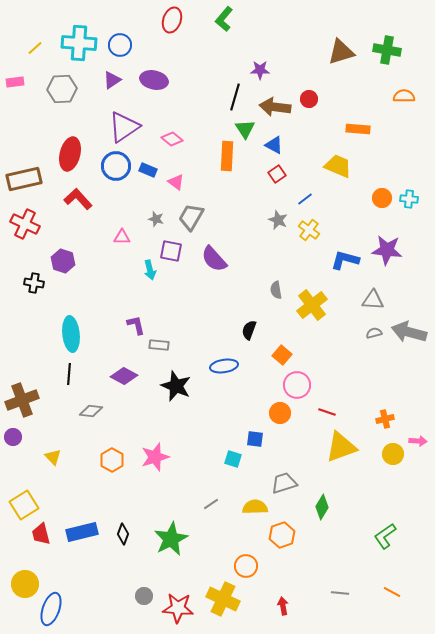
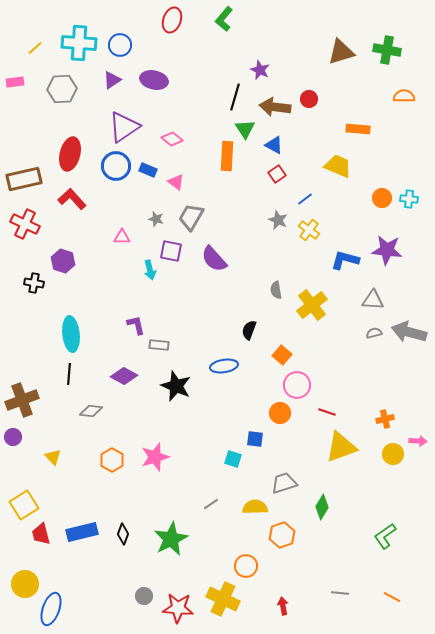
purple star at (260, 70): rotated 24 degrees clockwise
red L-shape at (78, 199): moved 6 px left
orange line at (392, 592): moved 5 px down
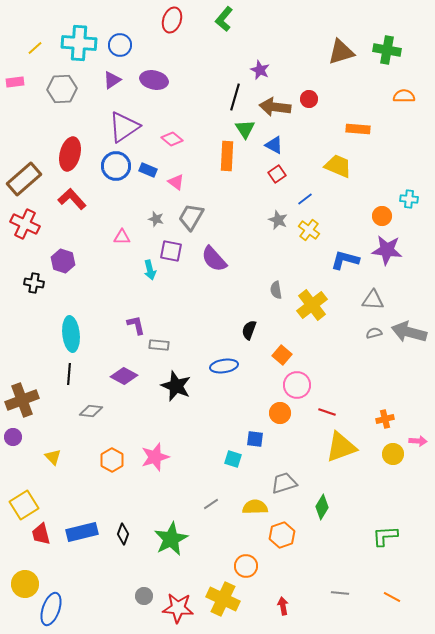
brown rectangle at (24, 179): rotated 28 degrees counterclockwise
orange circle at (382, 198): moved 18 px down
green L-shape at (385, 536): rotated 32 degrees clockwise
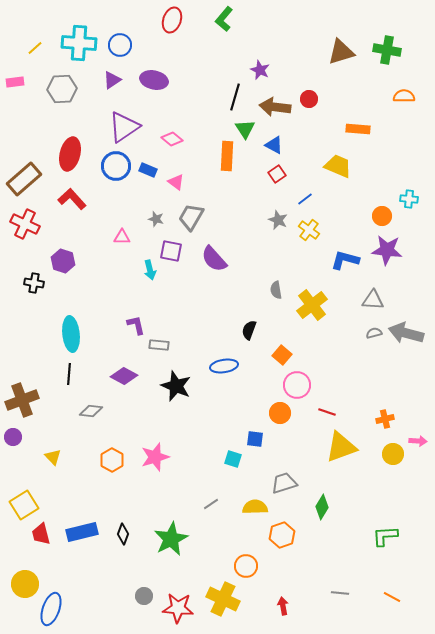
gray arrow at (409, 332): moved 3 px left, 1 px down
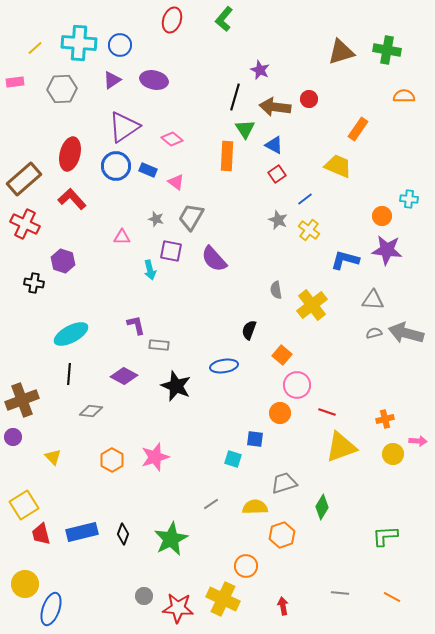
orange rectangle at (358, 129): rotated 60 degrees counterclockwise
cyan ellipse at (71, 334): rotated 68 degrees clockwise
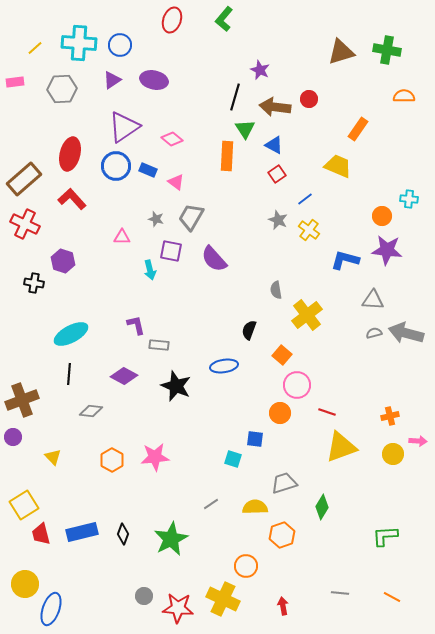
yellow cross at (312, 305): moved 5 px left, 10 px down
orange cross at (385, 419): moved 5 px right, 3 px up
pink star at (155, 457): rotated 12 degrees clockwise
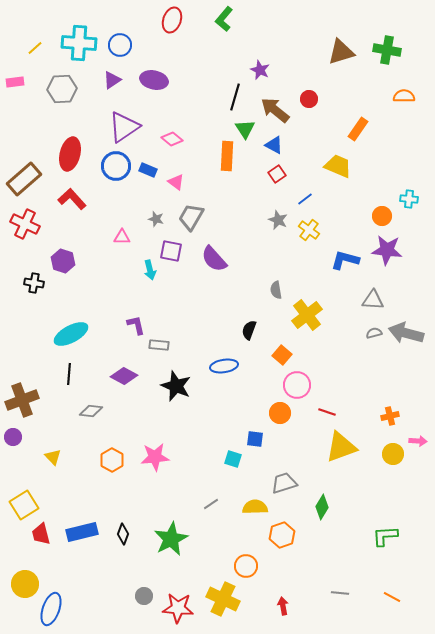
brown arrow at (275, 107): moved 3 px down; rotated 32 degrees clockwise
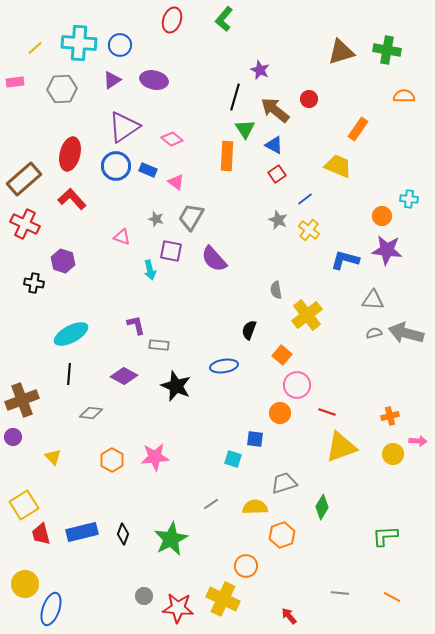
pink triangle at (122, 237): rotated 18 degrees clockwise
gray diamond at (91, 411): moved 2 px down
red arrow at (283, 606): moved 6 px right, 10 px down; rotated 30 degrees counterclockwise
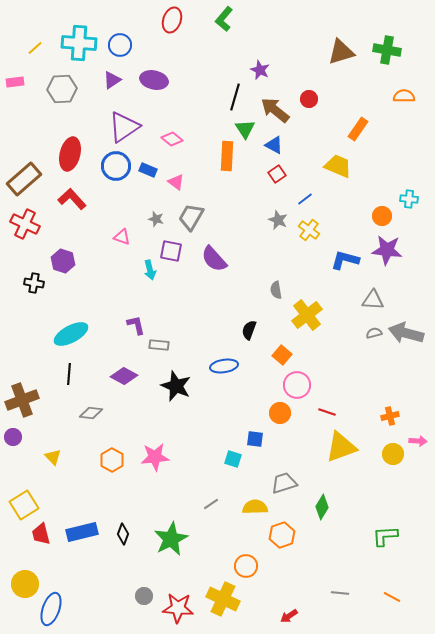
red arrow at (289, 616): rotated 84 degrees counterclockwise
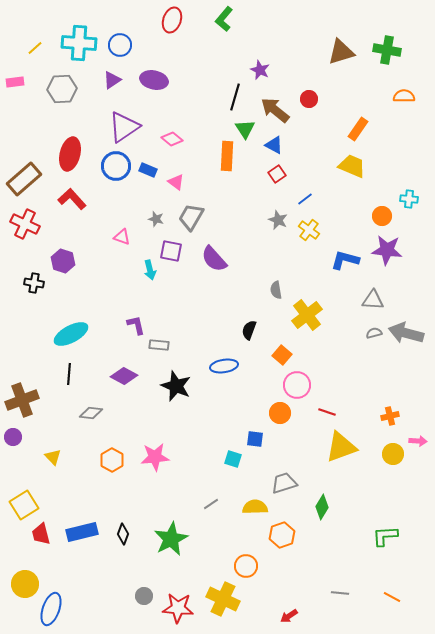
yellow trapezoid at (338, 166): moved 14 px right
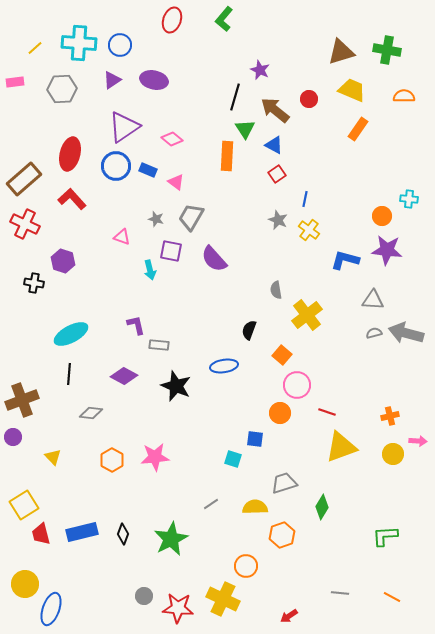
yellow trapezoid at (352, 166): moved 76 px up
blue line at (305, 199): rotated 42 degrees counterclockwise
